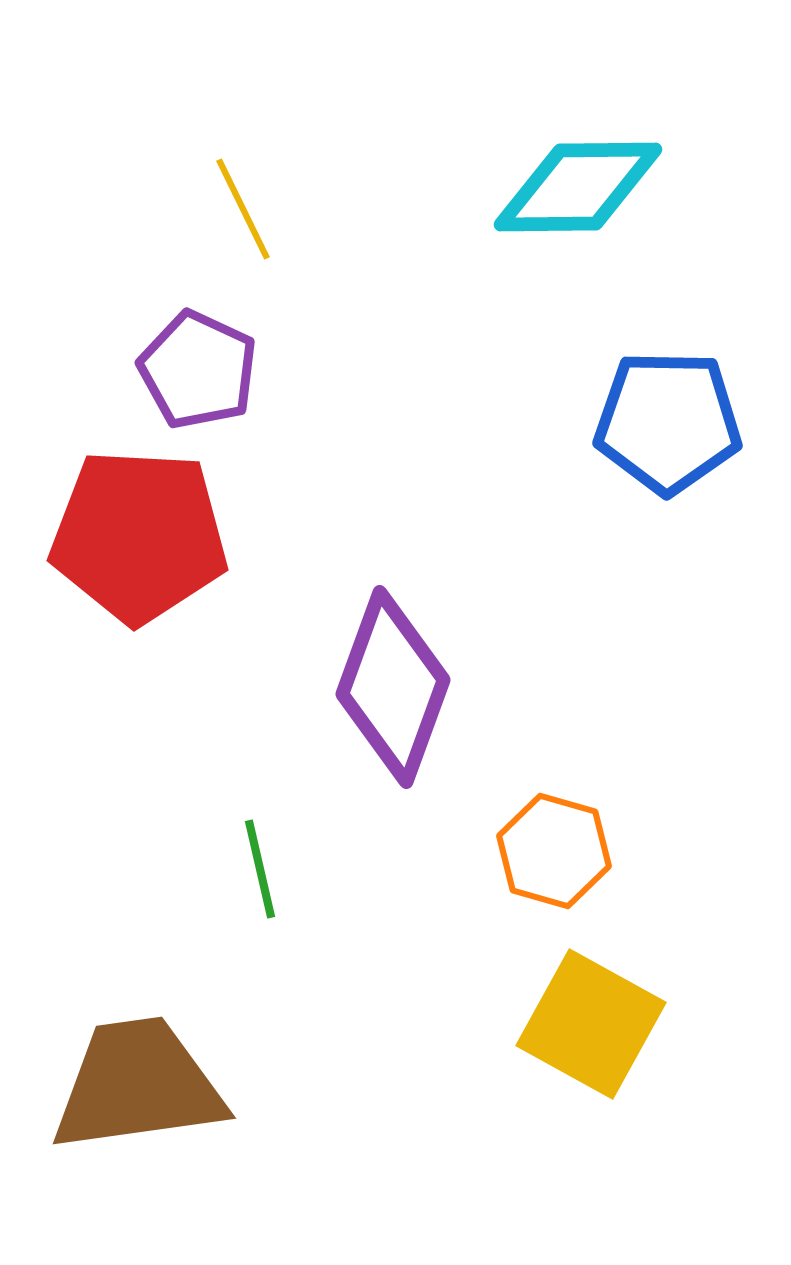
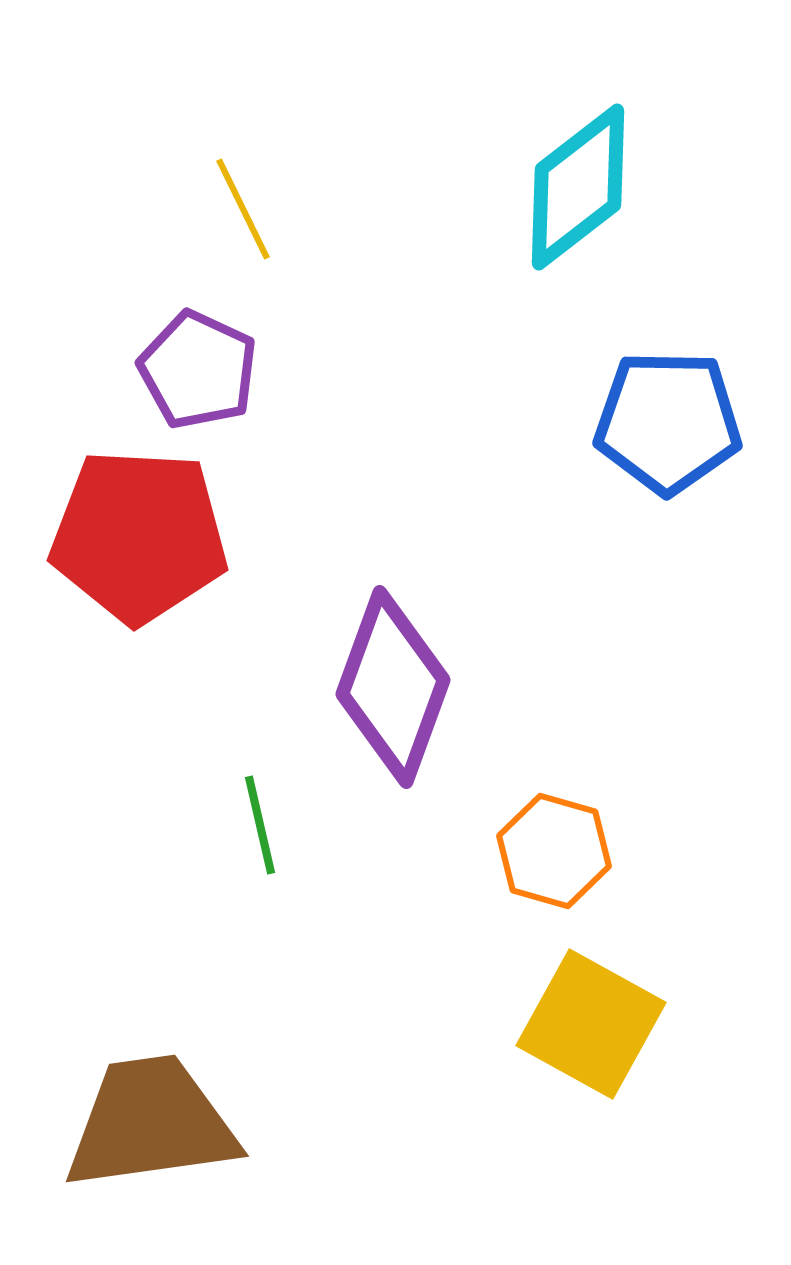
cyan diamond: rotated 37 degrees counterclockwise
green line: moved 44 px up
brown trapezoid: moved 13 px right, 38 px down
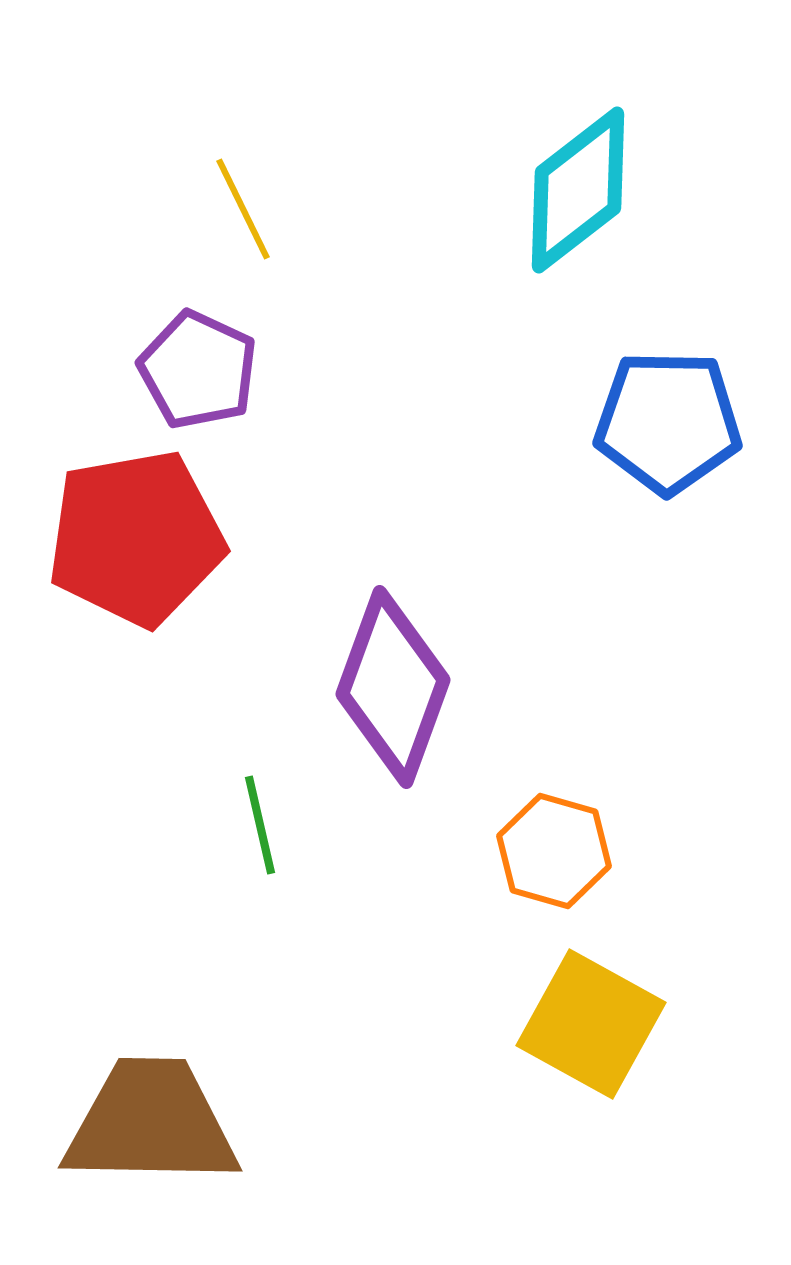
cyan diamond: moved 3 px down
red pentagon: moved 3 px left, 2 px down; rotated 13 degrees counterclockwise
brown trapezoid: rotated 9 degrees clockwise
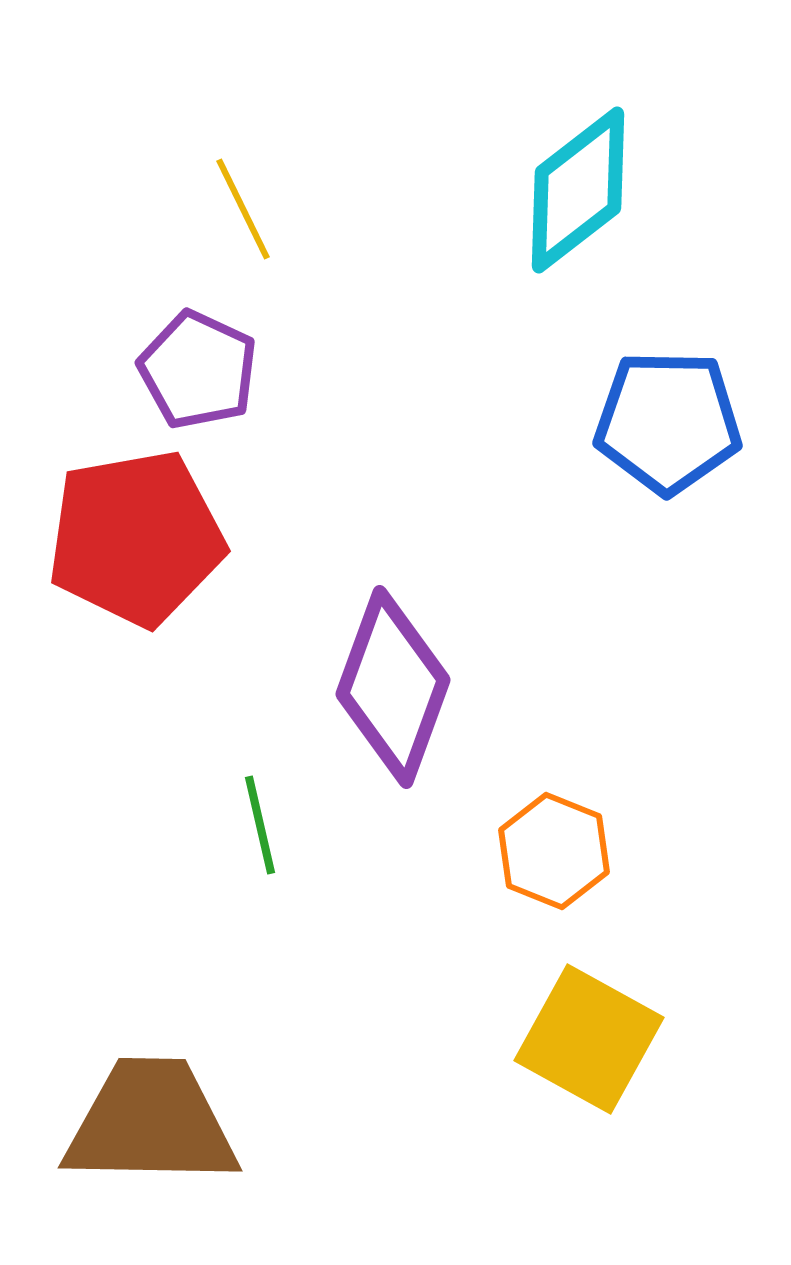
orange hexagon: rotated 6 degrees clockwise
yellow square: moved 2 px left, 15 px down
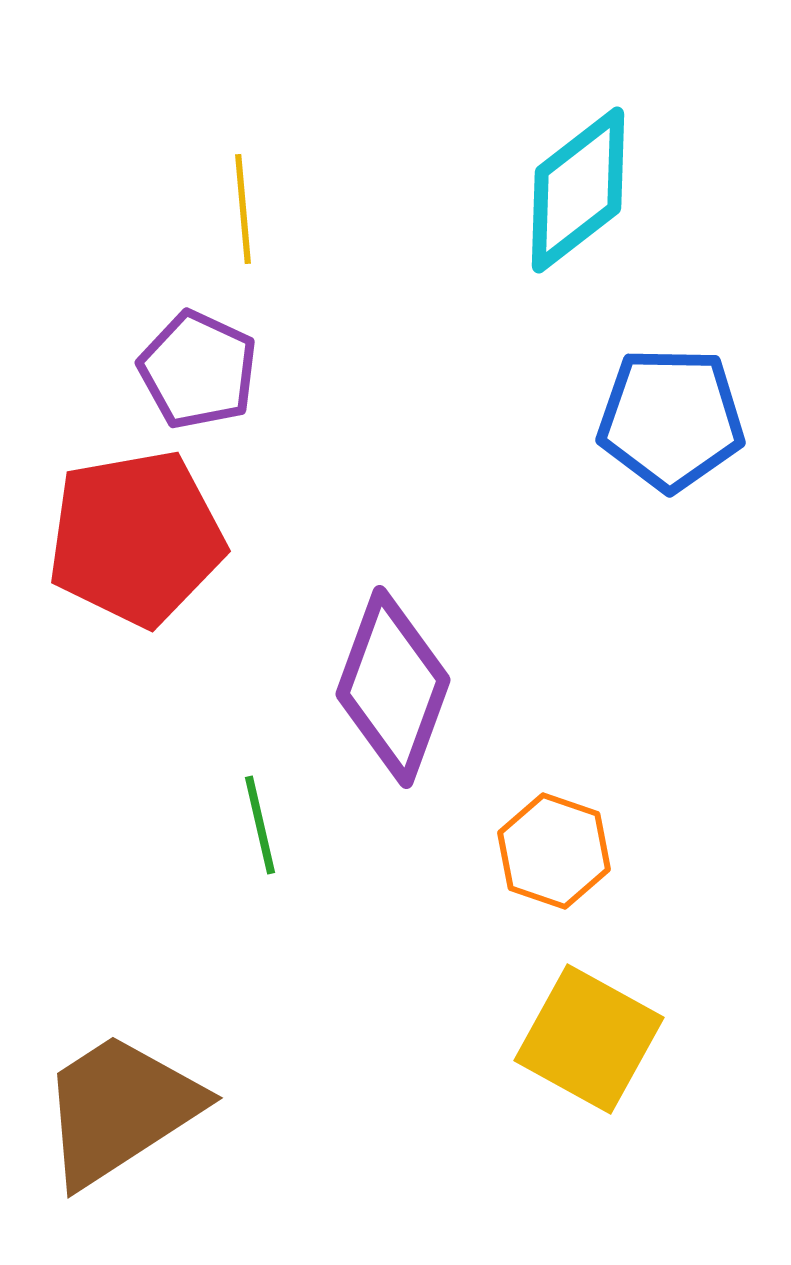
yellow line: rotated 21 degrees clockwise
blue pentagon: moved 3 px right, 3 px up
orange hexagon: rotated 3 degrees counterclockwise
brown trapezoid: moved 31 px left, 14 px up; rotated 34 degrees counterclockwise
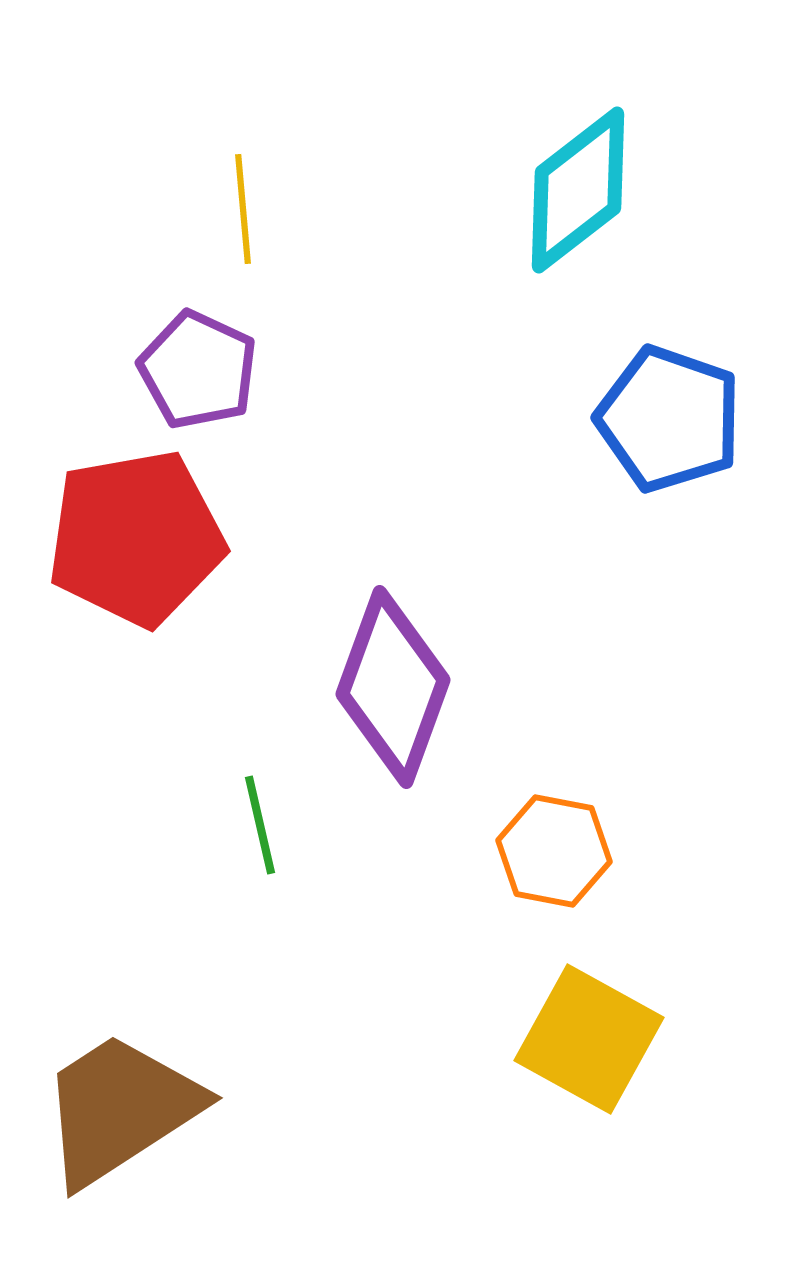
blue pentagon: moved 2 px left; rotated 18 degrees clockwise
orange hexagon: rotated 8 degrees counterclockwise
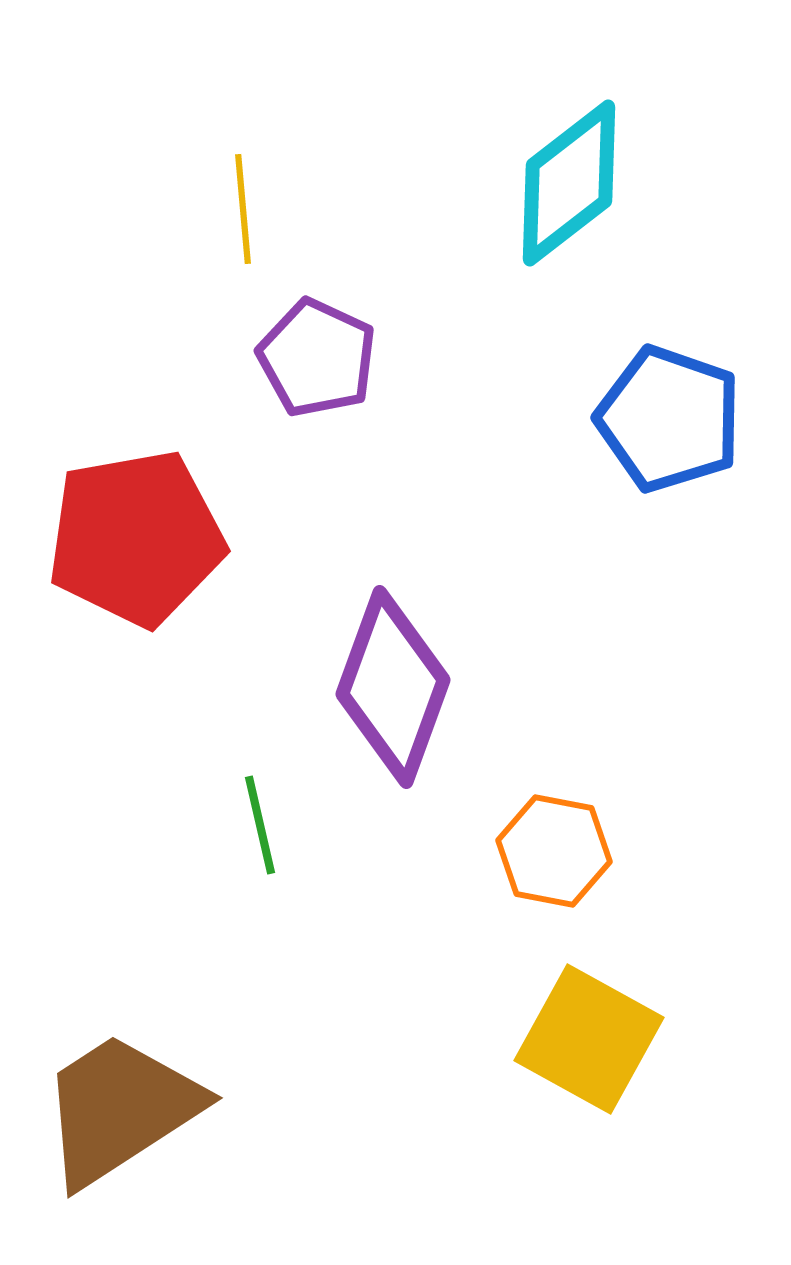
cyan diamond: moved 9 px left, 7 px up
purple pentagon: moved 119 px right, 12 px up
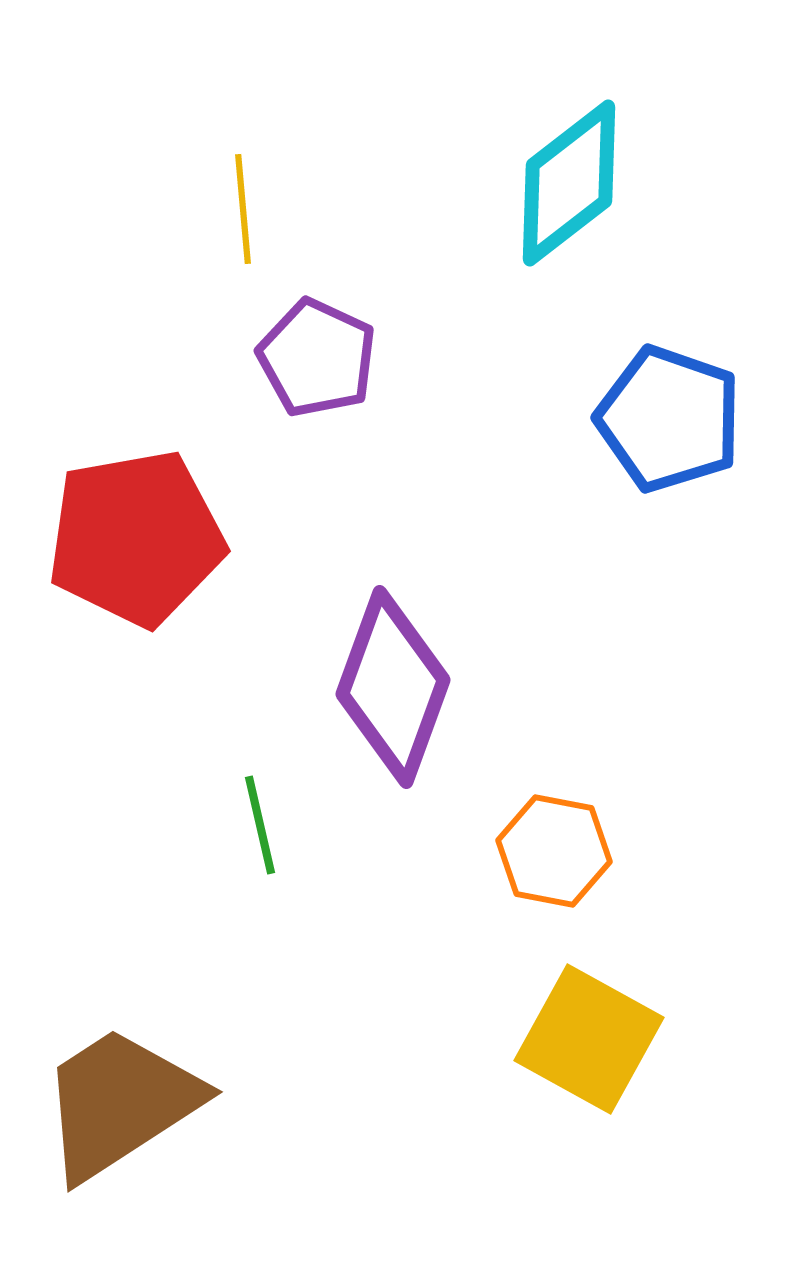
brown trapezoid: moved 6 px up
